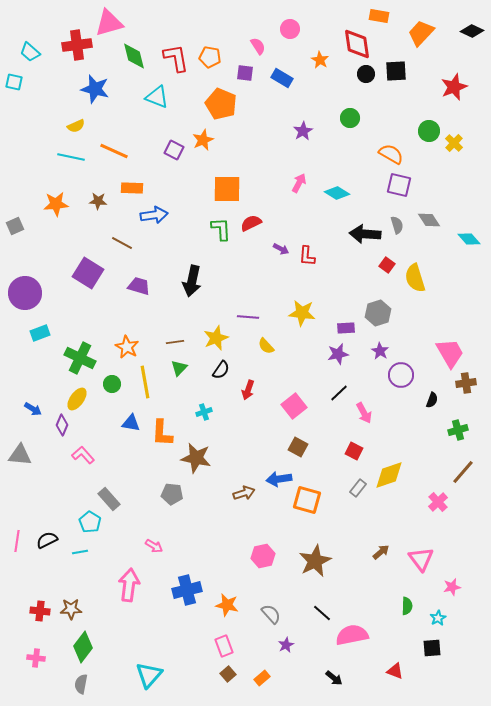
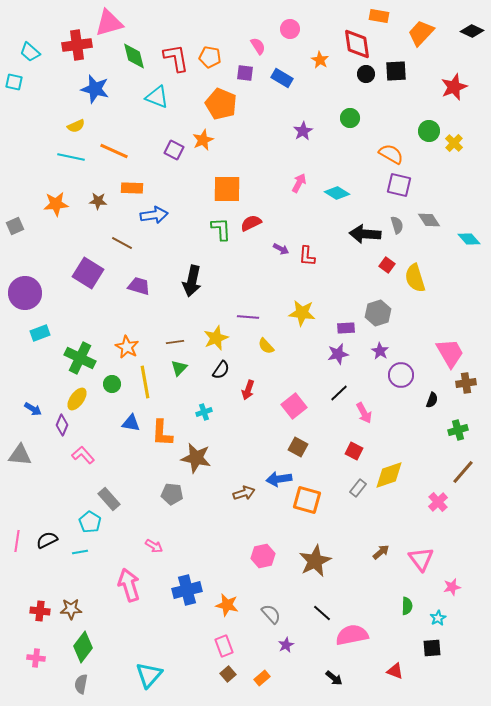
pink arrow at (129, 585): rotated 24 degrees counterclockwise
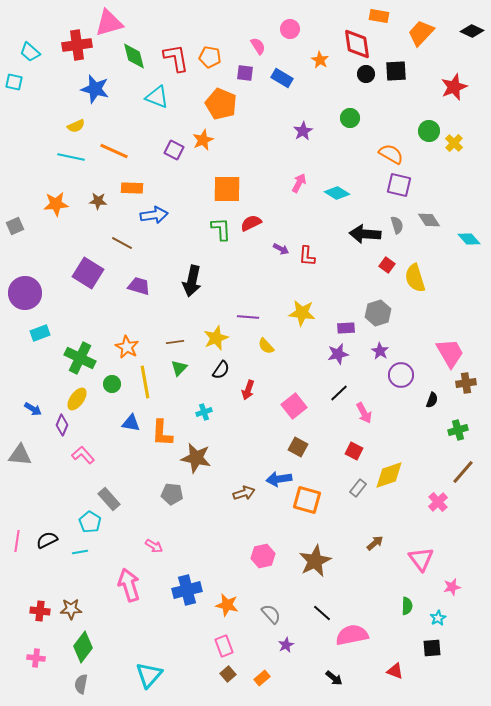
brown arrow at (381, 552): moved 6 px left, 9 px up
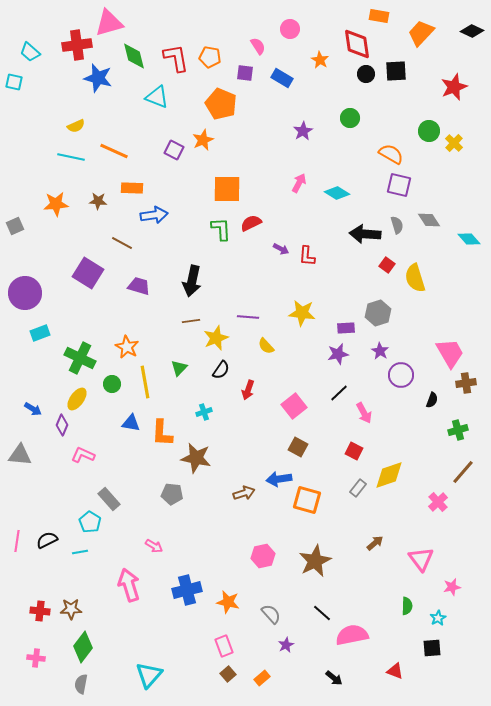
blue star at (95, 89): moved 3 px right, 11 px up
brown line at (175, 342): moved 16 px right, 21 px up
pink L-shape at (83, 455): rotated 25 degrees counterclockwise
orange star at (227, 605): moved 1 px right, 3 px up
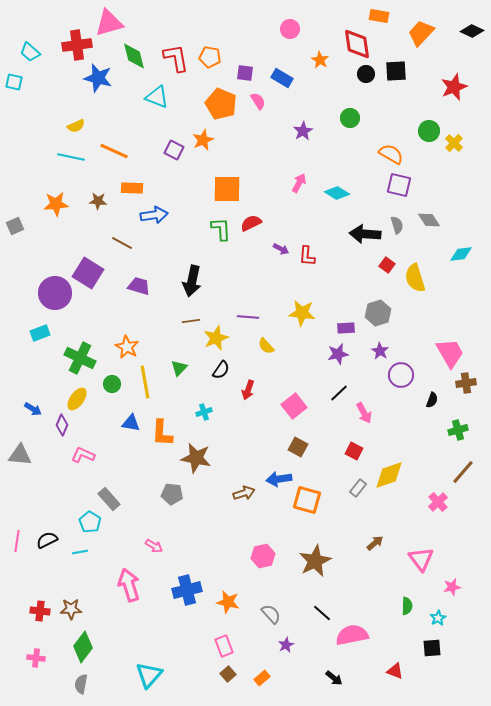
pink semicircle at (258, 46): moved 55 px down
cyan diamond at (469, 239): moved 8 px left, 15 px down; rotated 55 degrees counterclockwise
purple circle at (25, 293): moved 30 px right
